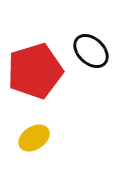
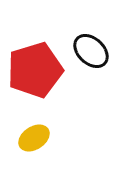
red pentagon: moved 1 px up
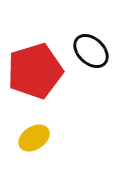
red pentagon: moved 1 px down
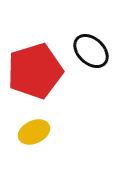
yellow ellipse: moved 6 px up; rotated 8 degrees clockwise
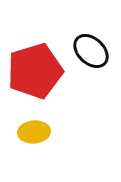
yellow ellipse: rotated 20 degrees clockwise
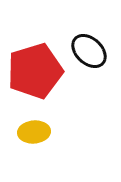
black ellipse: moved 2 px left
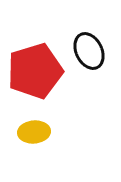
black ellipse: rotated 21 degrees clockwise
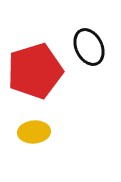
black ellipse: moved 4 px up
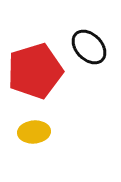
black ellipse: rotated 18 degrees counterclockwise
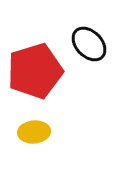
black ellipse: moved 3 px up
